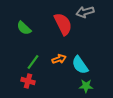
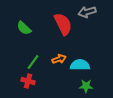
gray arrow: moved 2 px right
cyan semicircle: rotated 126 degrees clockwise
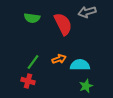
green semicircle: moved 8 px right, 10 px up; rotated 35 degrees counterclockwise
green star: rotated 24 degrees counterclockwise
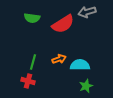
red semicircle: rotated 85 degrees clockwise
green line: rotated 21 degrees counterclockwise
